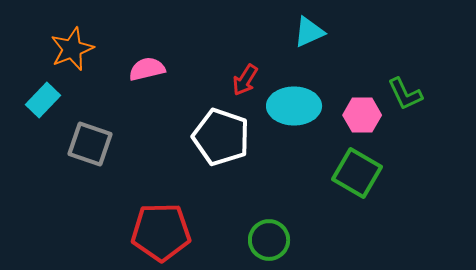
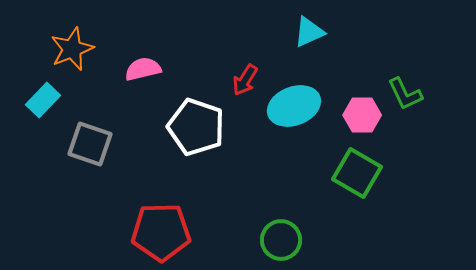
pink semicircle: moved 4 px left
cyan ellipse: rotated 21 degrees counterclockwise
white pentagon: moved 25 px left, 10 px up
green circle: moved 12 px right
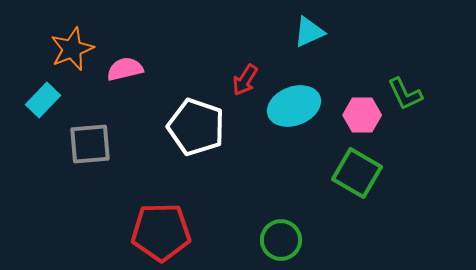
pink semicircle: moved 18 px left
gray square: rotated 24 degrees counterclockwise
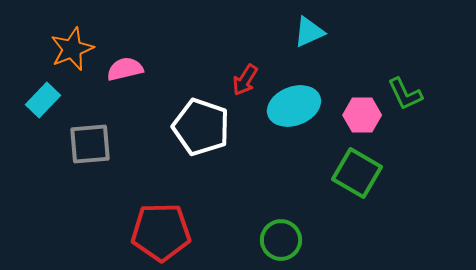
white pentagon: moved 5 px right
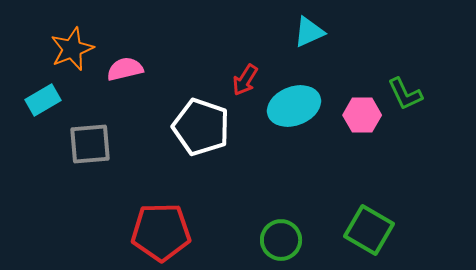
cyan rectangle: rotated 16 degrees clockwise
green square: moved 12 px right, 57 px down
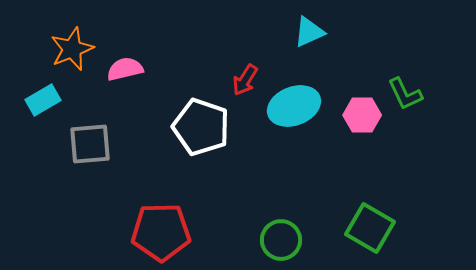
green square: moved 1 px right, 2 px up
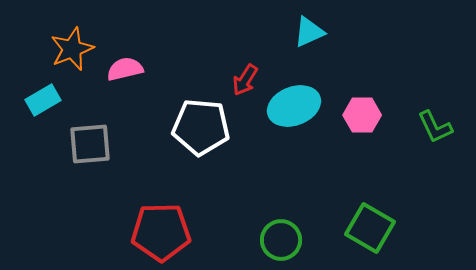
green L-shape: moved 30 px right, 33 px down
white pentagon: rotated 14 degrees counterclockwise
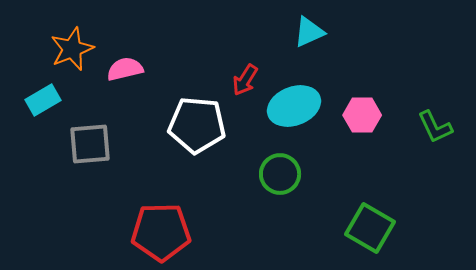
white pentagon: moved 4 px left, 2 px up
green circle: moved 1 px left, 66 px up
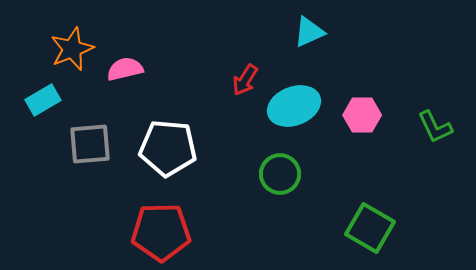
white pentagon: moved 29 px left, 23 px down
